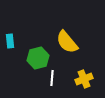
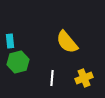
green hexagon: moved 20 px left, 4 px down
yellow cross: moved 1 px up
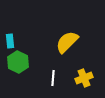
yellow semicircle: rotated 85 degrees clockwise
green hexagon: rotated 20 degrees counterclockwise
white line: moved 1 px right
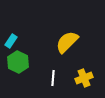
cyan rectangle: moved 1 px right; rotated 40 degrees clockwise
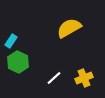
yellow semicircle: moved 2 px right, 14 px up; rotated 15 degrees clockwise
white line: moved 1 px right; rotated 42 degrees clockwise
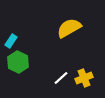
white line: moved 7 px right
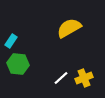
green hexagon: moved 2 px down; rotated 20 degrees counterclockwise
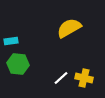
cyan rectangle: rotated 48 degrees clockwise
yellow cross: rotated 36 degrees clockwise
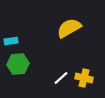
green hexagon: rotated 10 degrees counterclockwise
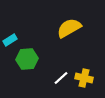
cyan rectangle: moved 1 px left, 1 px up; rotated 24 degrees counterclockwise
green hexagon: moved 9 px right, 5 px up
